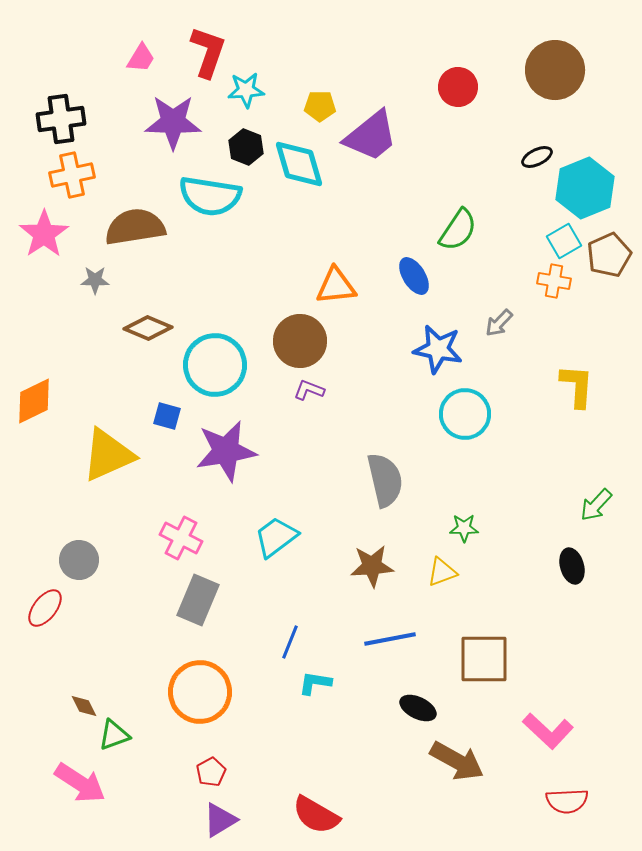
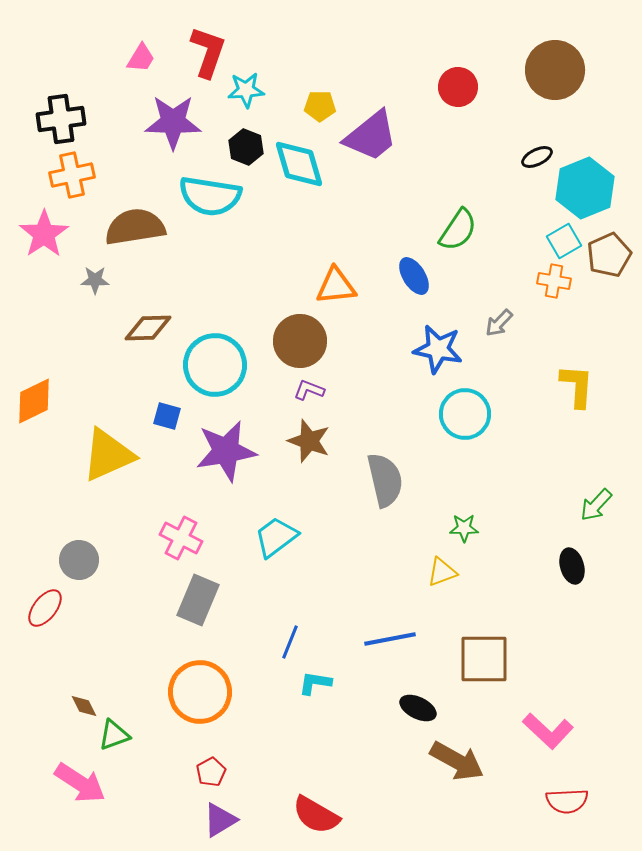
brown diamond at (148, 328): rotated 24 degrees counterclockwise
brown star at (372, 566): moved 63 px left, 125 px up; rotated 24 degrees clockwise
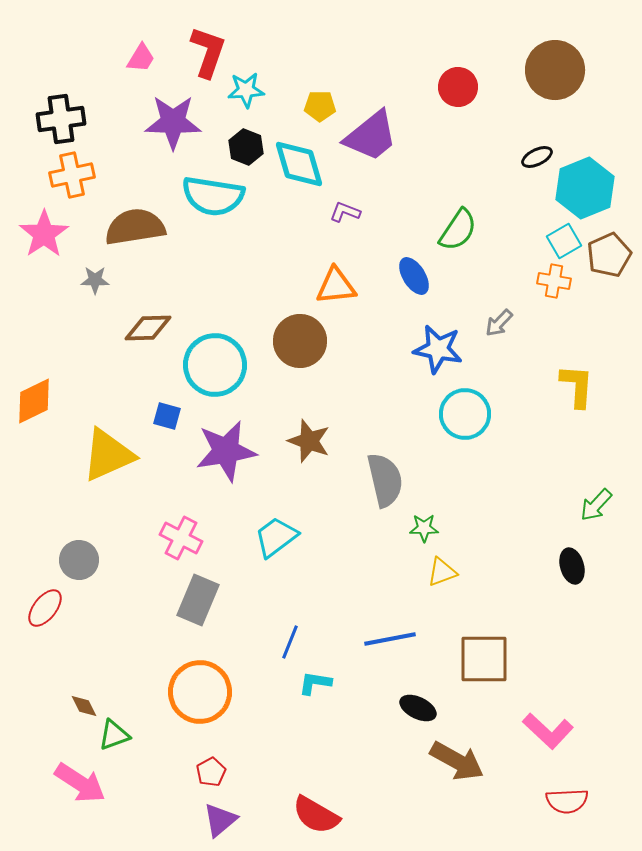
cyan semicircle at (210, 196): moved 3 px right
purple L-shape at (309, 390): moved 36 px right, 178 px up
green star at (464, 528): moved 40 px left
purple triangle at (220, 820): rotated 9 degrees counterclockwise
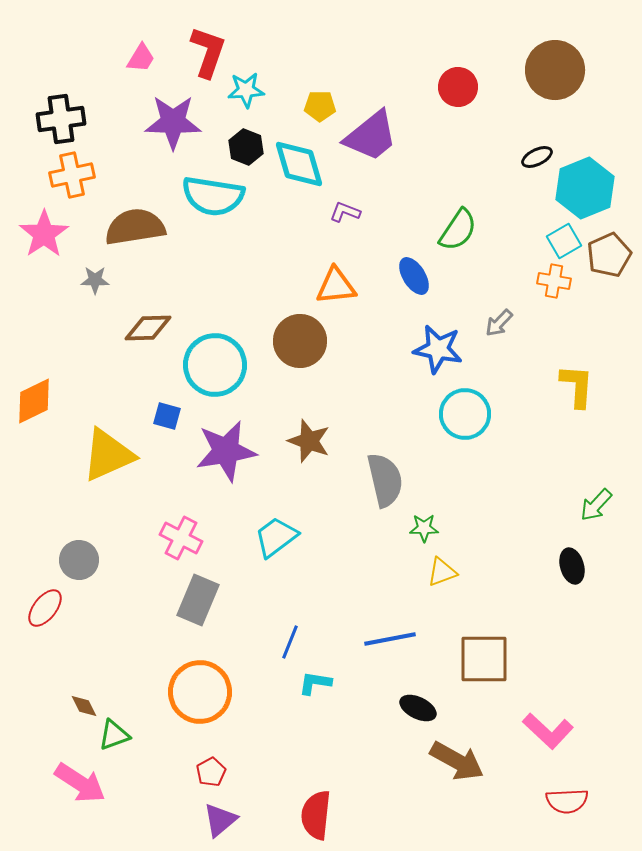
red semicircle at (316, 815): rotated 66 degrees clockwise
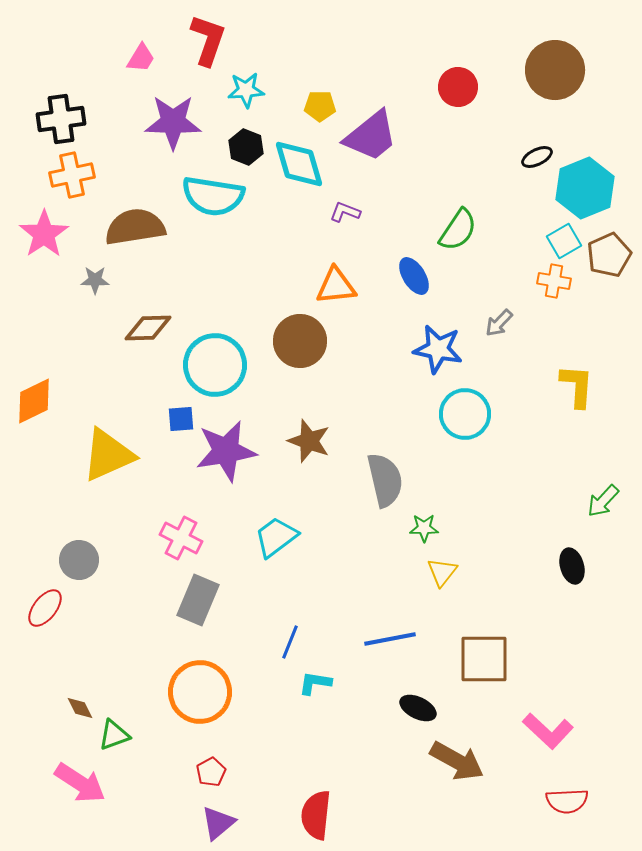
red L-shape at (208, 52): moved 12 px up
blue square at (167, 416): moved 14 px right, 3 px down; rotated 20 degrees counterclockwise
green arrow at (596, 505): moved 7 px right, 4 px up
yellow triangle at (442, 572): rotated 32 degrees counterclockwise
brown diamond at (84, 706): moved 4 px left, 2 px down
purple triangle at (220, 820): moved 2 px left, 3 px down
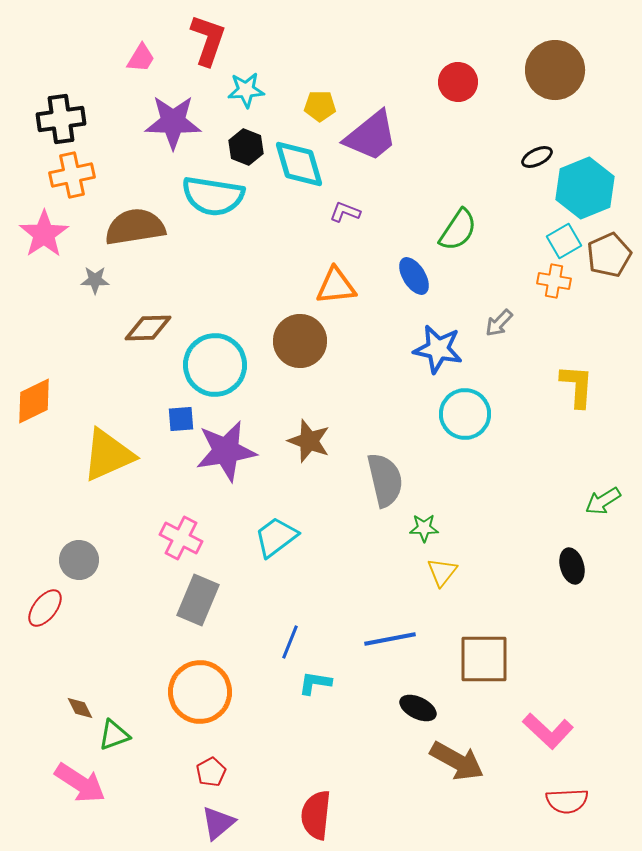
red circle at (458, 87): moved 5 px up
green arrow at (603, 501): rotated 15 degrees clockwise
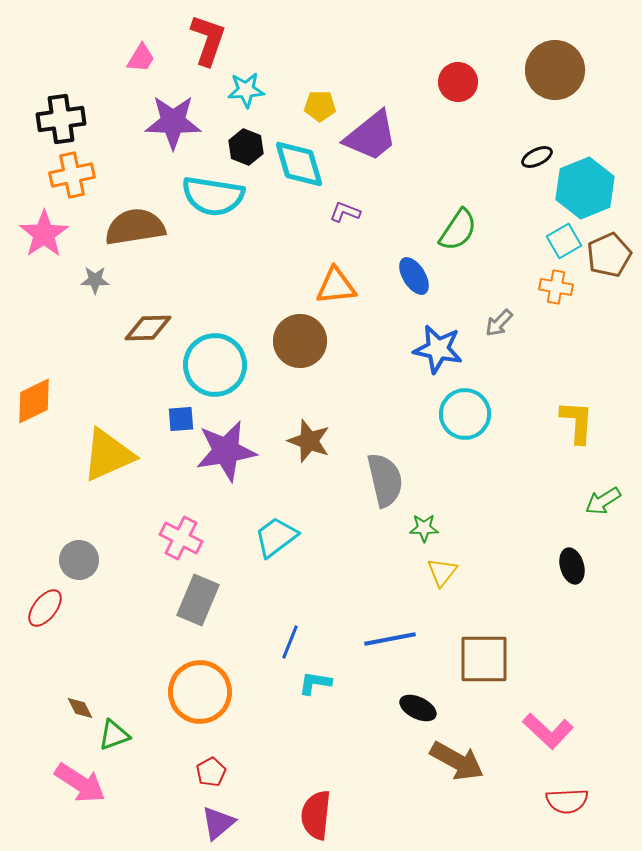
orange cross at (554, 281): moved 2 px right, 6 px down
yellow L-shape at (577, 386): moved 36 px down
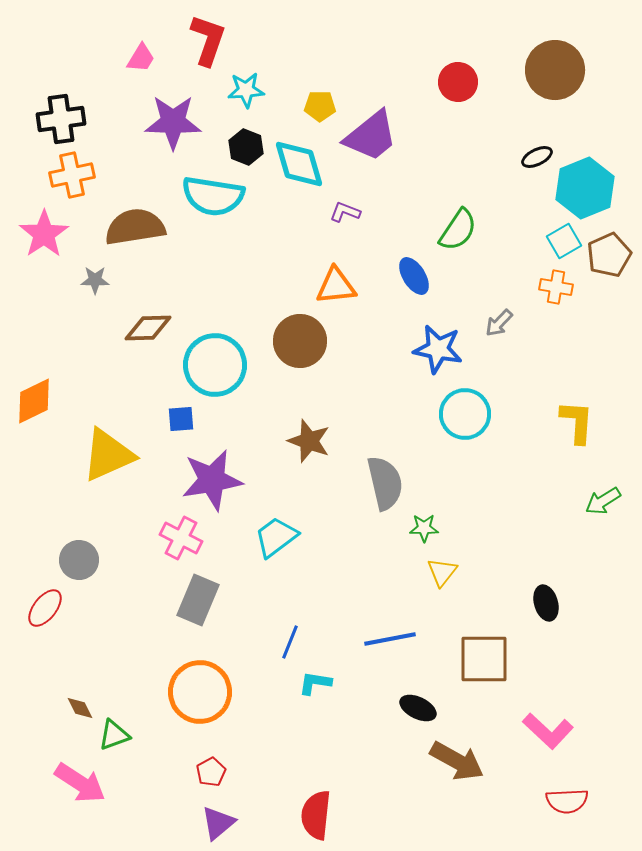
purple star at (226, 451): moved 14 px left, 29 px down
gray semicircle at (385, 480): moved 3 px down
black ellipse at (572, 566): moved 26 px left, 37 px down
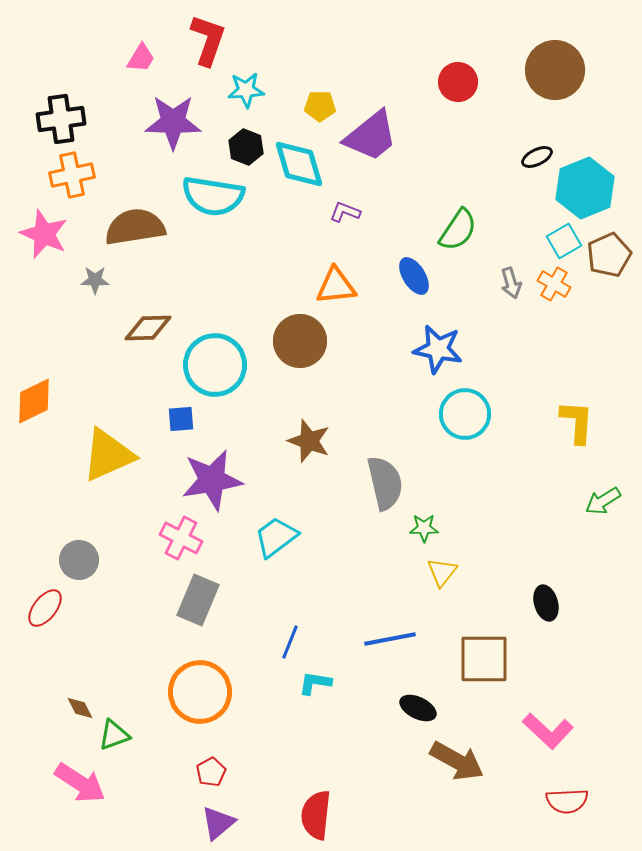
pink star at (44, 234): rotated 15 degrees counterclockwise
orange cross at (556, 287): moved 2 px left, 3 px up; rotated 20 degrees clockwise
gray arrow at (499, 323): moved 12 px right, 40 px up; rotated 60 degrees counterclockwise
